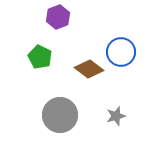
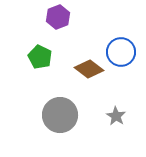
gray star: rotated 24 degrees counterclockwise
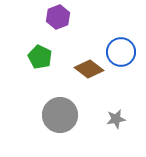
gray star: moved 3 px down; rotated 30 degrees clockwise
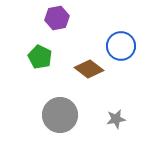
purple hexagon: moved 1 px left, 1 px down; rotated 10 degrees clockwise
blue circle: moved 6 px up
